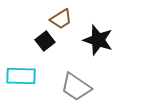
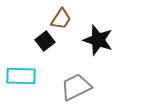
brown trapezoid: rotated 25 degrees counterclockwise
gray trapezoid: rotated 120 degrees clockwise
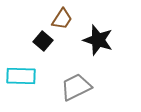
brown trapezoid: moved 1 px right
black square: moved 2 px left; rotated 12 degrees counterclockwise
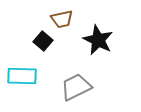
brown trapezoid: rotated 45 degrees clockwise
black star: rotated 8 degrees clockwise
cyan rectangle: moved 1 px right
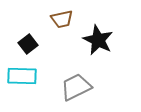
black square: moved 15 px left, 3 px down; rotated 12 degrees clockwise
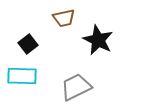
brown trapezoid: moved 2 px right, 1 px up
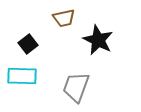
gray trapezoid: rotated 44 degrees counterclockwise
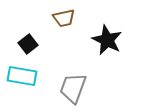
black star: moved 9 px right
cyan rectangle: rotated 8 degrees clockwise
gray trapezoid: moved 3 px left, 1 px down
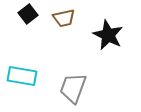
black star: moved 1 px right, 5 px up
black square: moved 30 px up
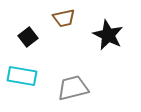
black square: moved 23 px down
gray trapezoid: rotated 56 degrees clockwise
